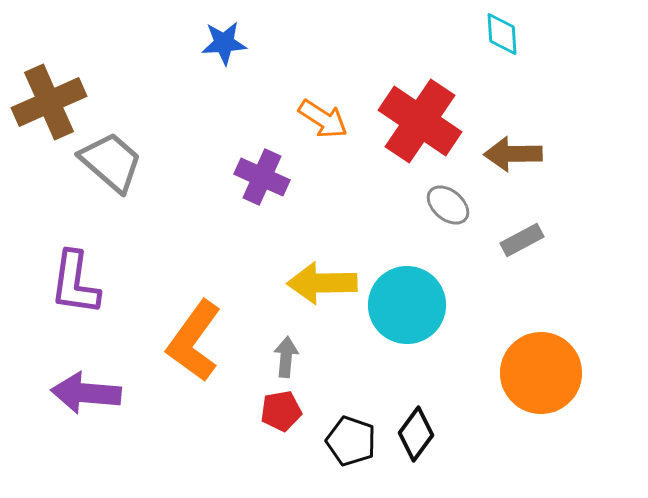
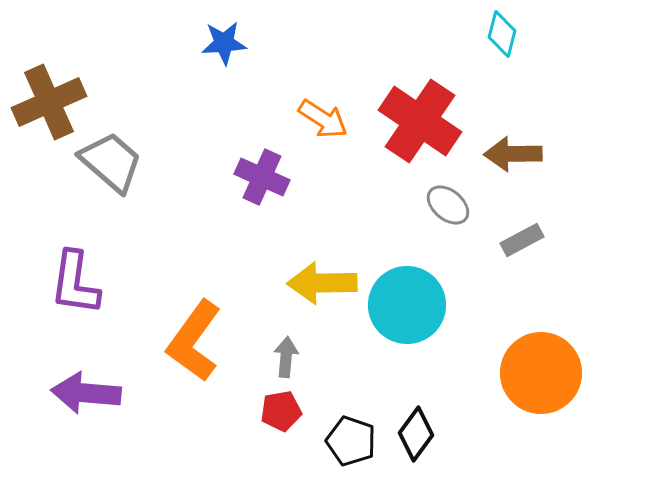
cyan diamond: rotated 18 degrees clockwise
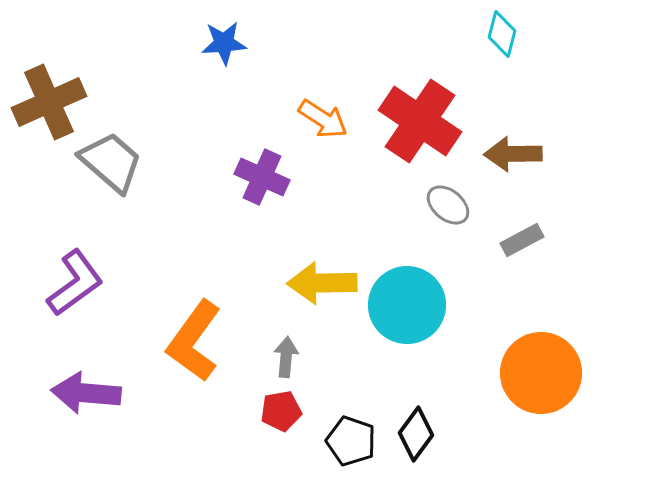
purple L-shape: rotated 134 degrees counterclockwise
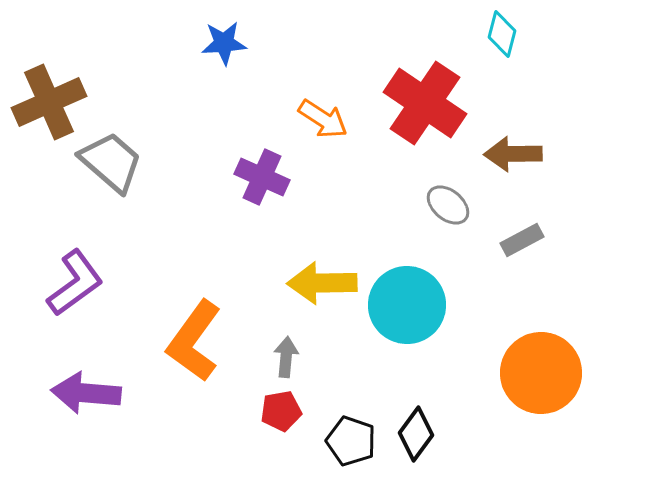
red cross: moved 5 px right, 18 px up
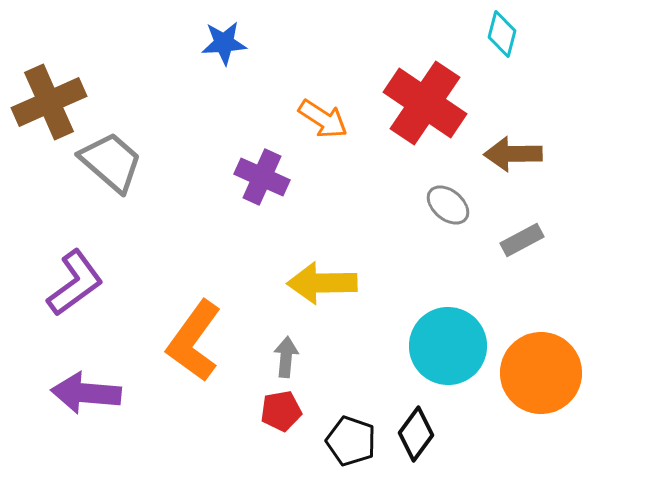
cyan circle: moved 41 px right, 41 px down
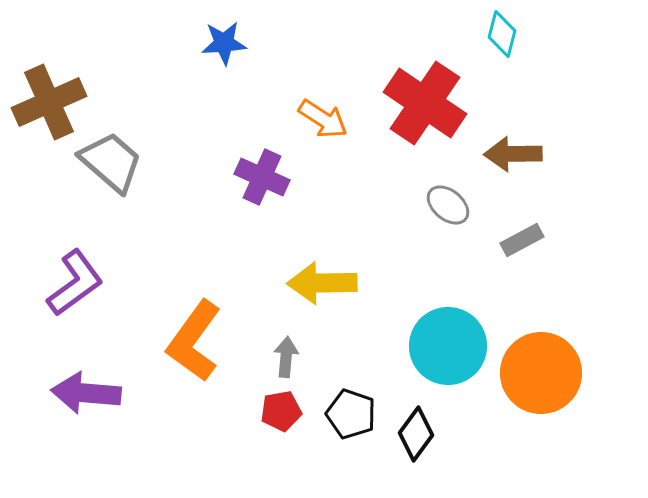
black pentagon: moved 27 px up
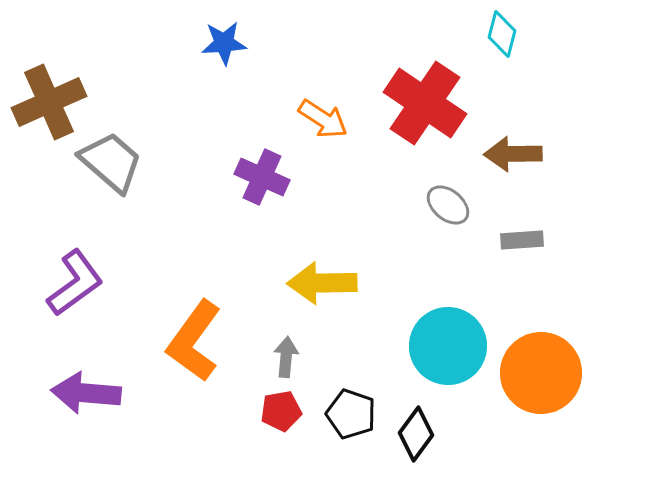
gray rectangle: rotated 24 degrees clockwise
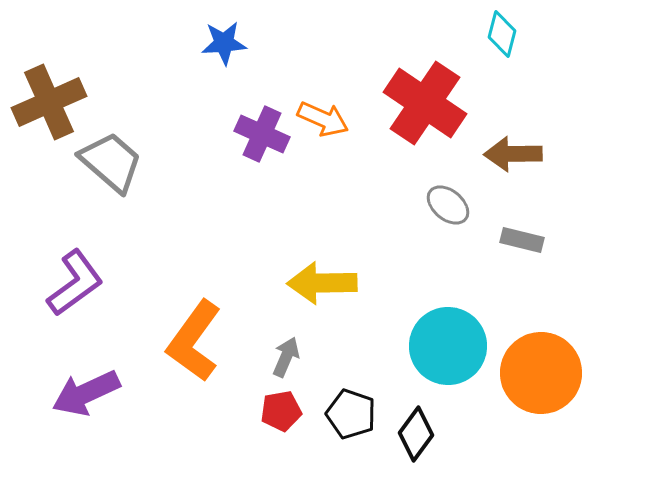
orange arrow: rotated 9 degrees counterclockwise
purple cross: moved 43 px up
gray rectangle: rotated 18 degrees clockwise
gray arrow: rotated 18 degrees clockwise
purple arrow: rotated 30 degrees counterclockwise
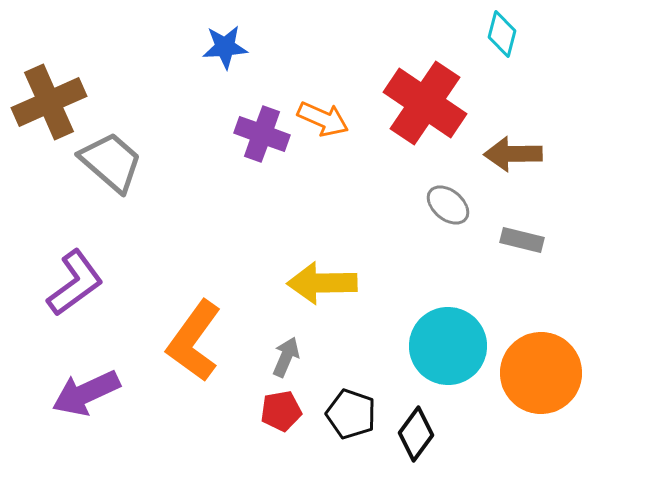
blue star: moved 1 px right, 4 px down
purple cross: rotated 4 degrees counterclockwise
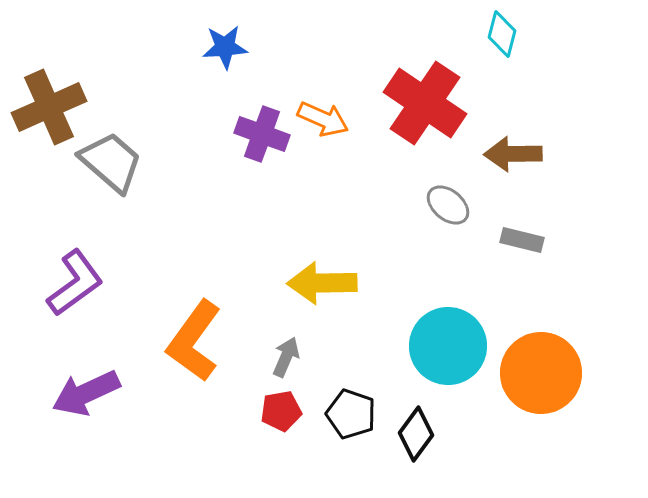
brown cross: moved 5 px down
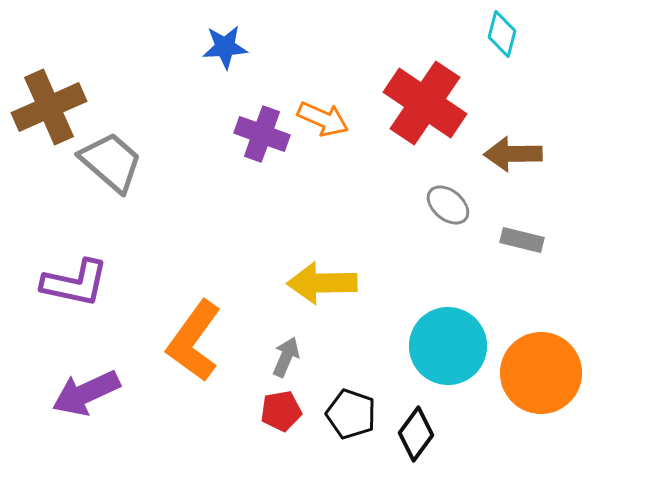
purple L-shape: rotated 48 degrees clockwise
